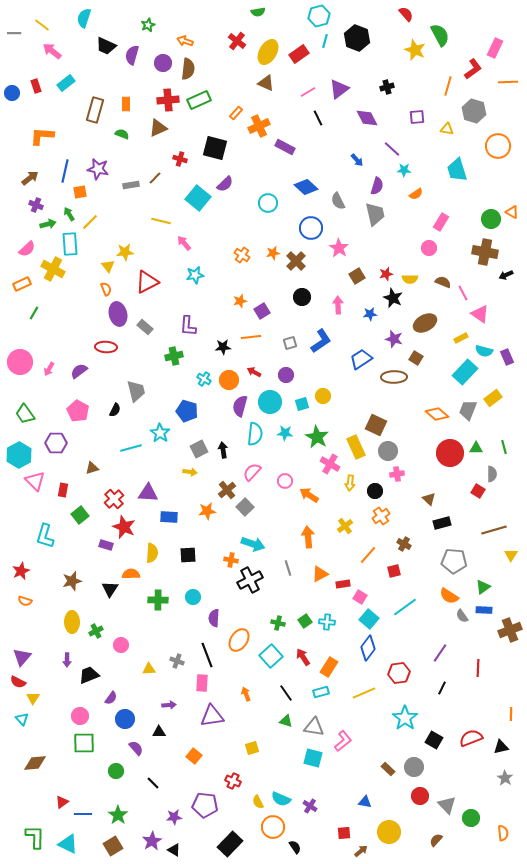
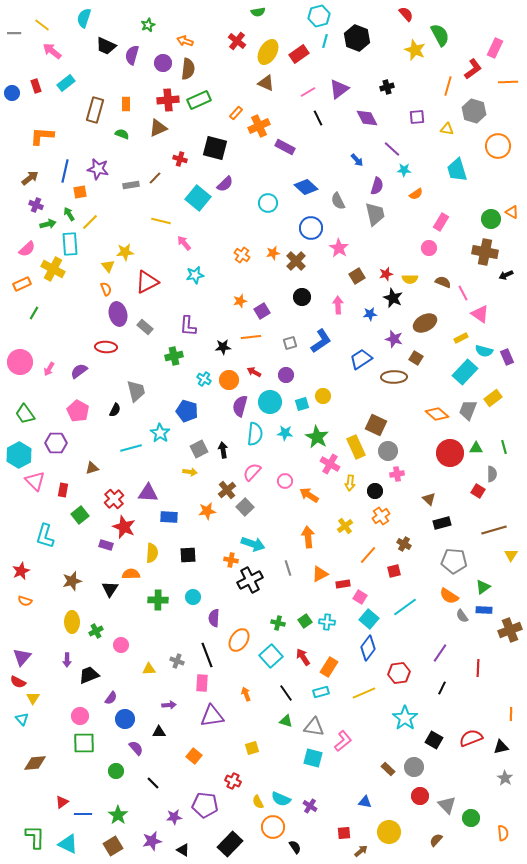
purple star at (152, 841): rotated 18 degrees clockwise
black triangle at (174, 850): moved 9 px right
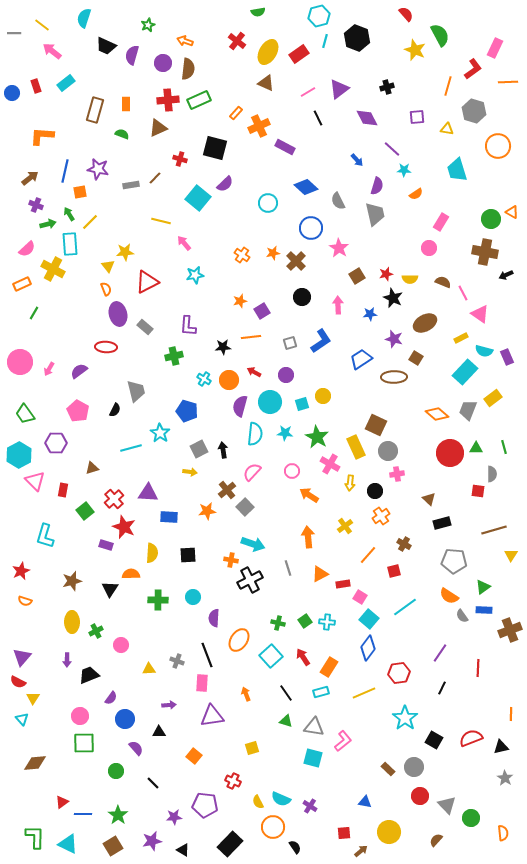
pink circle at (285, 481): moved 7 px right, 10 px up
red square at (478, 491): rotated 24 degrees counterclockwise
green square at (80, 515): moved 5 px right, 4 px up
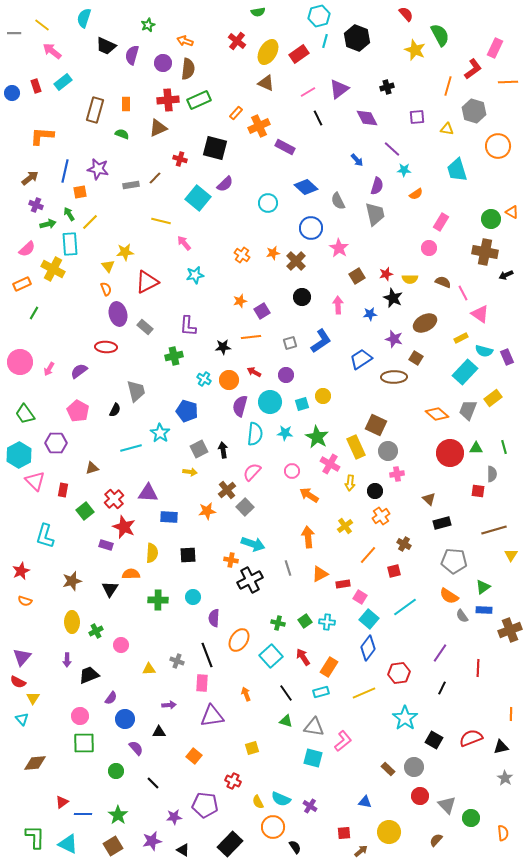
cyan rectangle at (66, 83): moved 3 px left, 1 px up
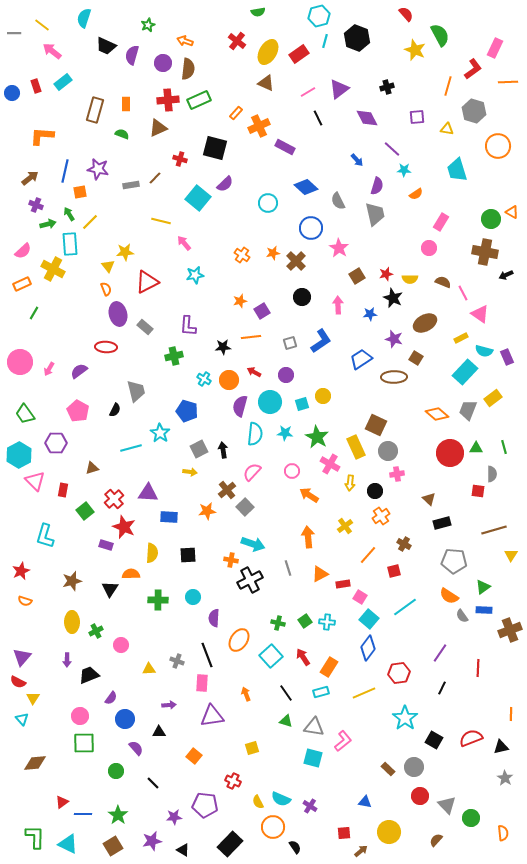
pink semicircle at (27, 249): moved 4 px left, 2 px down
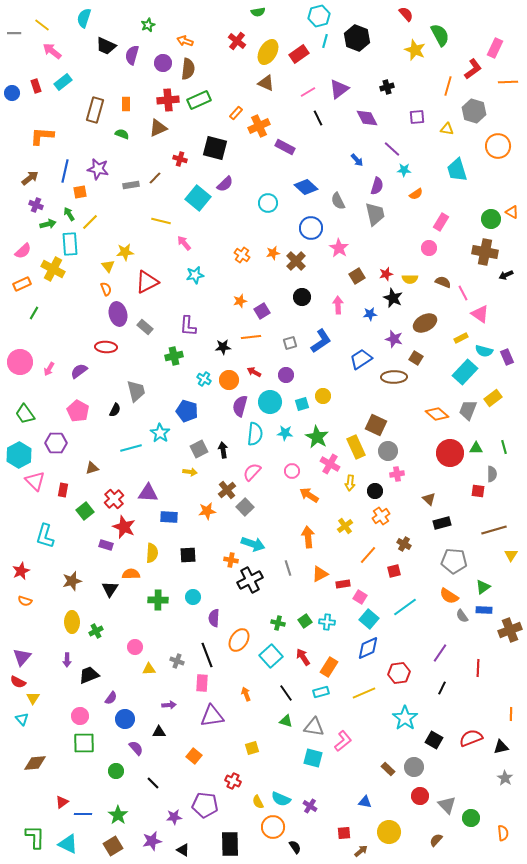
pink circle at (121, 645): moved 14 px right, 2 px down
blue diamond at (368, 648): rotated 30 degrees clockwise
black rectangle at (230, 844): rotated 45 degrees counterclockwise
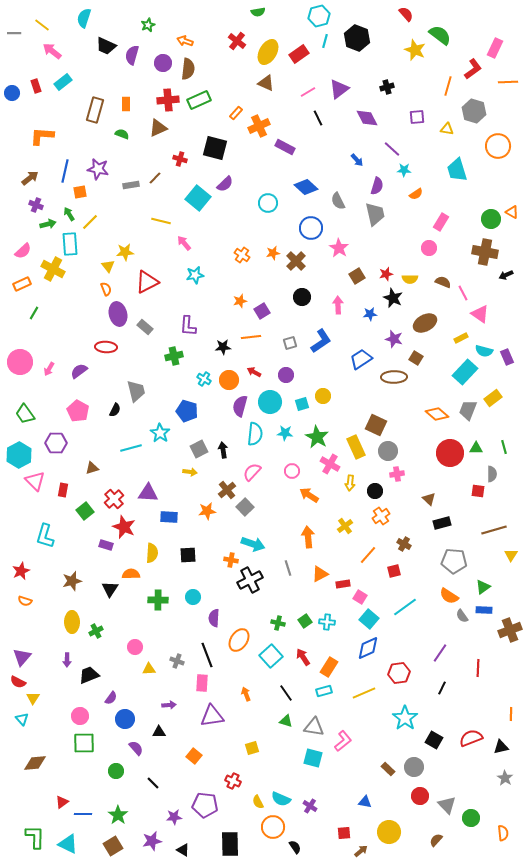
green semicircle at (440, 35): rotated 25 degrees counterclockwise
cyan rectangle at (321, 692): moved 3 px right, 1 px up
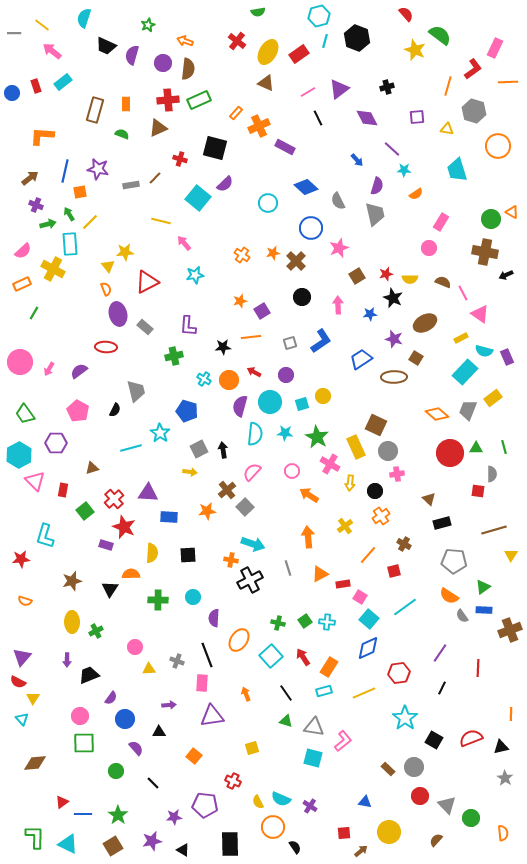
pink star at (339, 248): rotated 18 degrees clockwise
red star at (21, 571): moved 12 px up; rotated 18 degrees clockwise
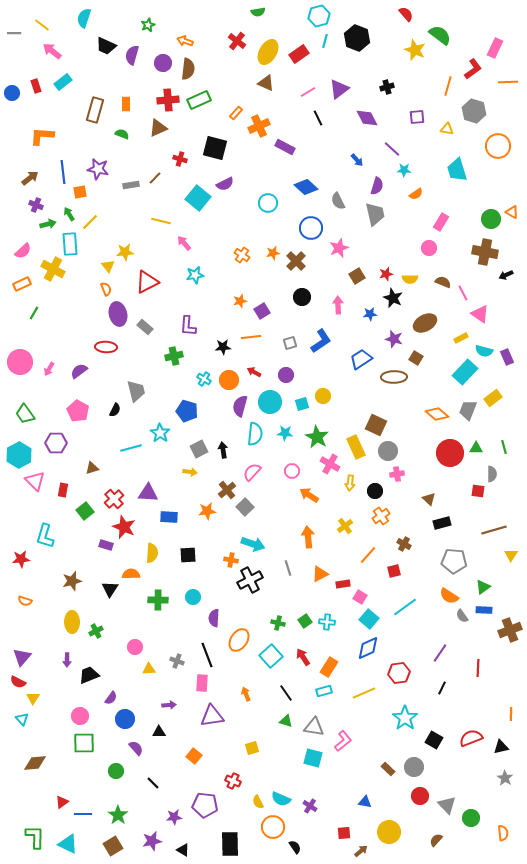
blue line at (65, 171): moved 2 px left, 1 px down; rotated 20 degrees counterclockwise
purple semicircle at (225, 184): rotated 18 degrees clockwise
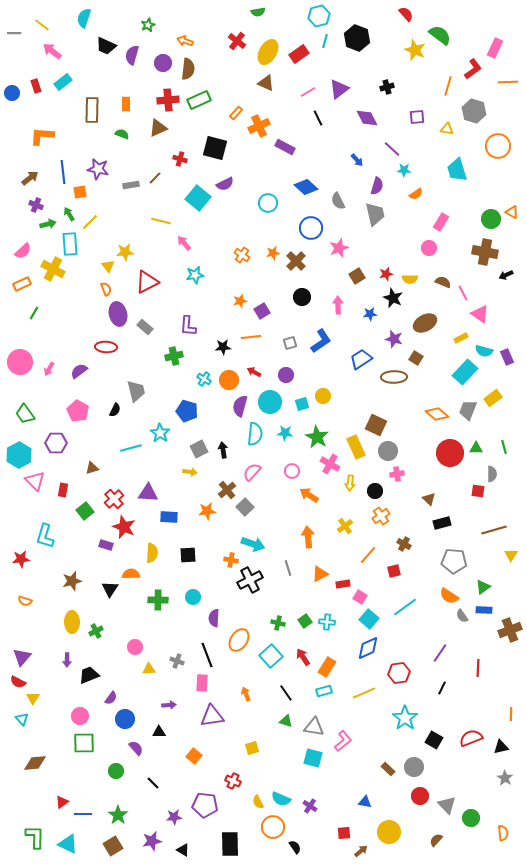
brown rectangle at (95, 110): moved 3 px left; rotated 15 degrees counterclockwise
orange rectangle at (329, 667): moved 2 px left
